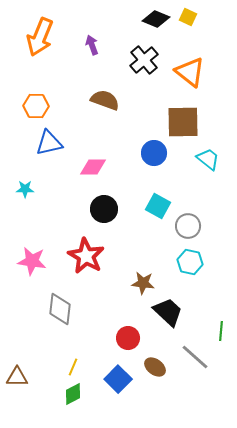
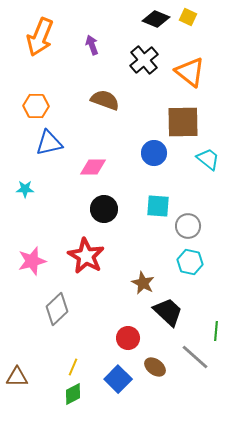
cyan square: rotated 25 degrees counterclockwise
pink star: rotated 24 degrees counterclockwise
brown star: rotated 20 degrees clockwise
gray diamond: moved 3 px left; rotated 40 degrees clockwise
green line: moved 5 px left
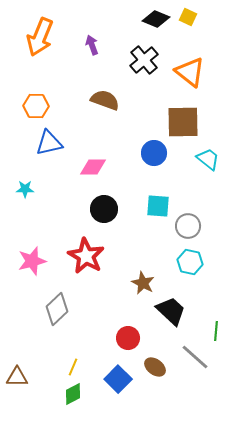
black trapezoid: moved 3 px right, 1 px up
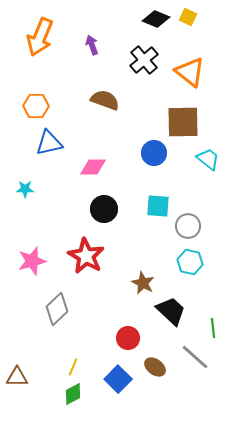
green line: moved 3 px left, 3 px up; rotated 12 degrees counterclockwise
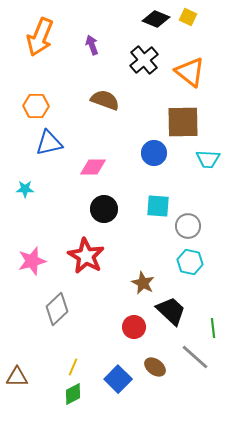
cyan trapezoid: rotated 145 degrees clockwise
red circle: moved 6 px right, 11 px up
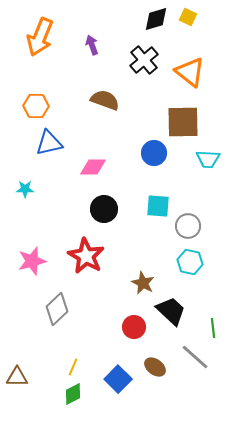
black diamond: rotated 40 degrees counterclockwise
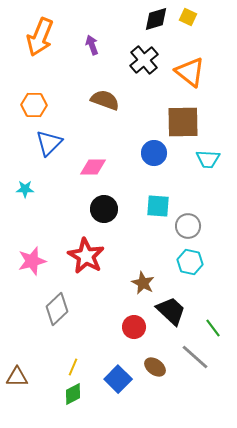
orange hexagon: moved 2 px left, 1 px up
blue triangle: rotated 32 degrees counterclockwise
green line: rotated 30 degrees counterclockwise
